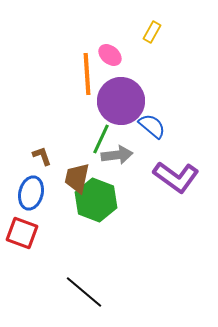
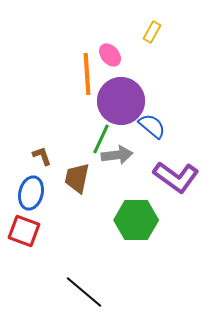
pink ellipse: rotated 10 degrees clockwise
green hexagon: moved 40 px right, 20 px down; rotated 21 degrees counterclockwise
red square: moved 2 px right, 2 px up
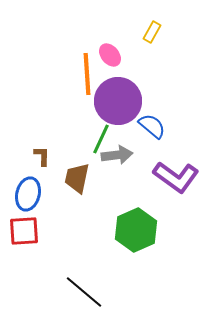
purple circle: moved 3 px left
brown L-shape: rotated 20 degrees clockwise
blue ellipse: moved 3 px left, 1 px down
green hexagon: moved 10 px down; rotated 24 degrees counterclockwise
red square: rotated 24 degrees counterclockwise
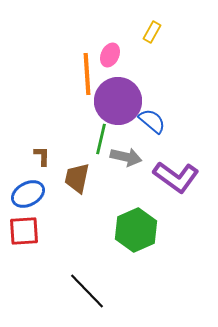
pink ellipse: rotated 65 degrees clockwise
blue semicircle: moved 5 px up
green line: rotated 12 degrees counterclockwise
gray arrow: moved 9 px right, 2 px down; rotated 20 degrees clockwise
blue ellipse: rotated 48 degrees clockwise
black line: moved 3 px right, 1 px up; rotated 6 degrees clockwise
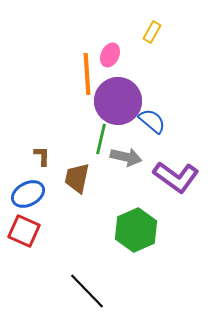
red square: rotated 28 degrees clockwise
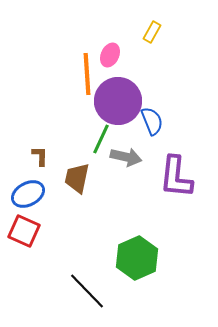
blue semicircle: rotated 28 degrees clockwise
green line: rotated 12 degrees clockwise
brown L-shape: moved 2 px left
purple L-shape: rotated 60 degrees clockwise
green hexagon: moved 1 px right, 28 px down
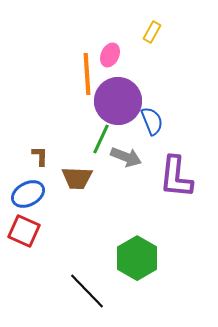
gray arrow: rotated 8 degrees clockwise
brown trapezoid: rotated 100 degrees counterclockwise
green hexagon: rotated 6 degrees counterclockwise
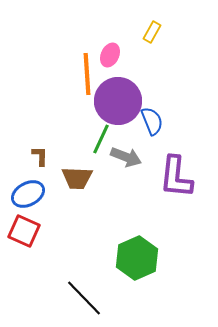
green hexagon: rotated 6 degrees clockwise
black line: moved 3 px left, 7 px down
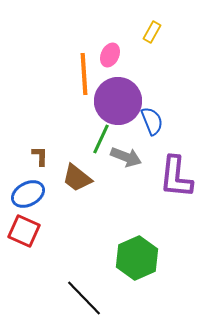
orange line: moved 3 px left
brown trapezoid: rotated 36 degrees clockwise
